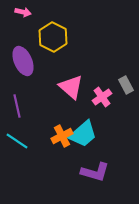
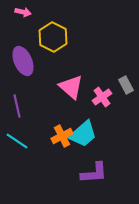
purple L-shape: moved 1 px left, 1 px down; rotated 20 degrees counterclockwise
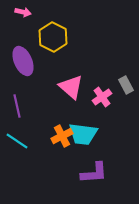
cyan trapezoid: rotated 48 degrees clockwise
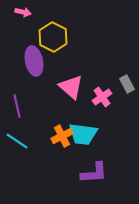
purple ellipse: moved 11 px right; rotated 12 degrees clockwise
gray rectangle: moved 1 px right, 1 px up
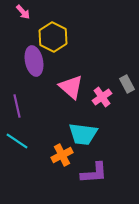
pink arrow: rotated 35 degrees clockwise
orange cross: moved 19 px down
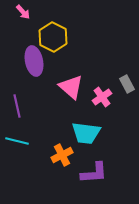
cyan trapezoid: moved 3 px right, 1 px up
cyan line: rotated 20 degrees counterclockwise
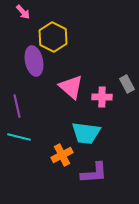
pink cross: rotated 36 degrees clockwise
cyan line: moved 2 px right, 4 px up
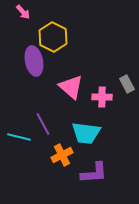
purple line: moved 26 px right, 18 px down; rotated 15 degrees counterclockwise
